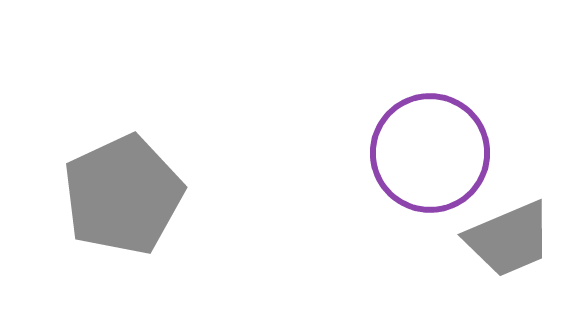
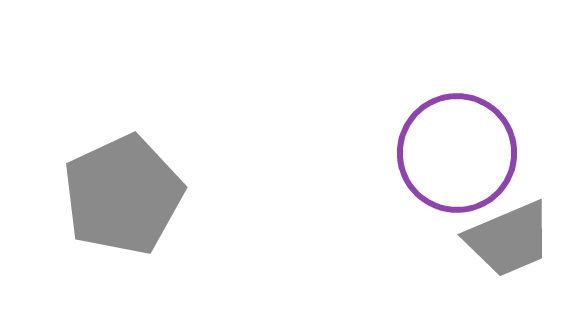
purple circle: moved 27 px right
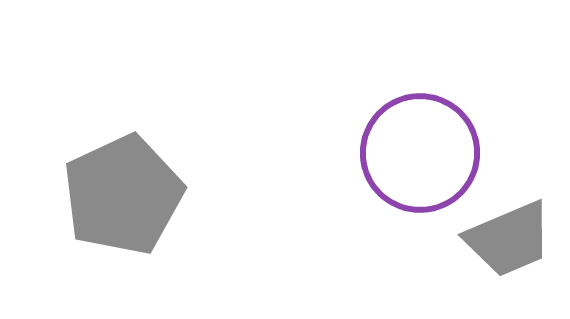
purple circle: moved 37 px left
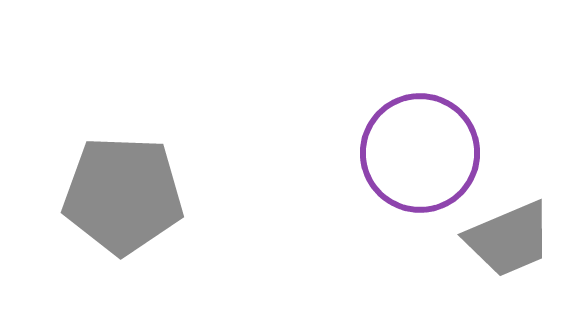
gray pentagon: rotated 27 degrees clockwise
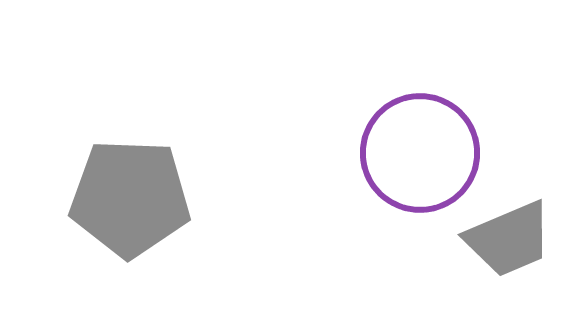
gray pentagon: moved 7 px right, 3 px down
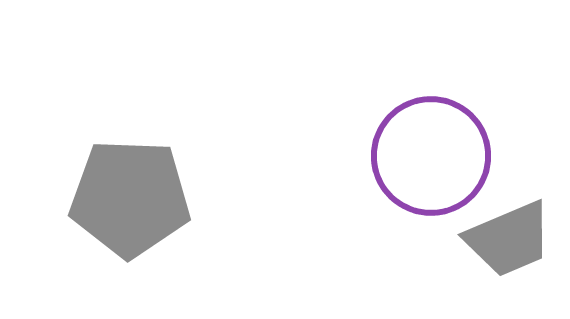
purple circle: moved 11 px right, 3 px down
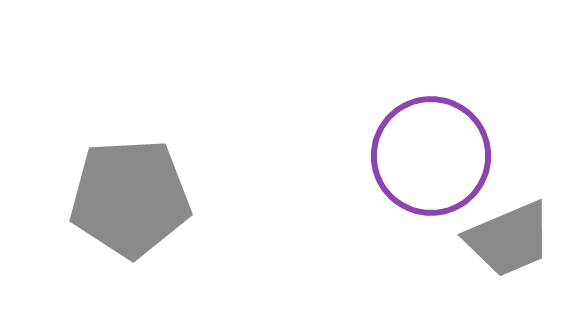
gray pentagon: rotated 5 degrees counterclockwise
